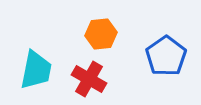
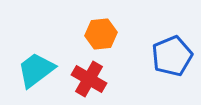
blue pentagon: moved 6 px right; rotated 12 degrees clockwise
cyan trapezoid: rotated 138 degrees counterclockwise
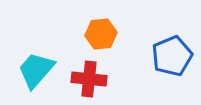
cyan trapezoid: rotated 12 degrees counterclockwise
red cross: rotated 24 degrees counterclockwise
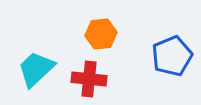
cyan trapezoid: moved 1 px up; rotated 6 degrees clockwise
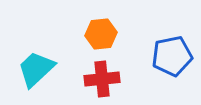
blue pentagon: rotated 12 degrees clockwise
red cross: moved 13 px right; rotated 12 degrees counterclockwise
